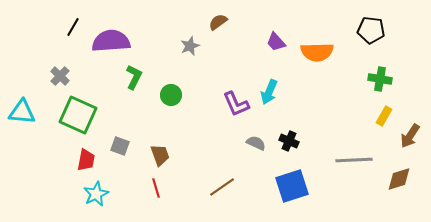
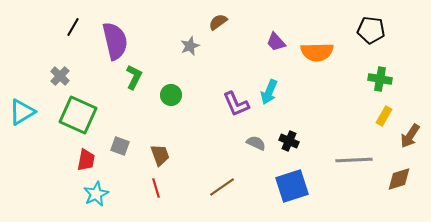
purple semicircle: moved 4 px right; rotated 81 degrees clockwise
cyan triangle: rotated 36 degrees counterclockwise
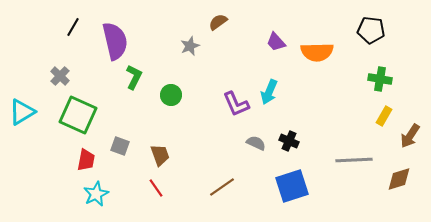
red line: rotated 18 degrees counterclockwise
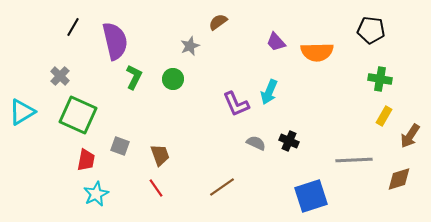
green circle: moved 2 px right, 16 px up
blue square: moved 19 px right, 10 px down
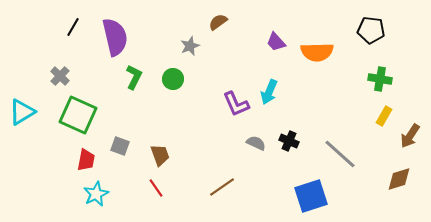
purple semicircle: moved 4 px up
gray line: moved 14 px left, 6 px up; rotated 45 degrees clockwise
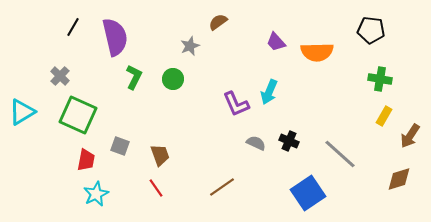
blue square: moved 3 px left, 3 px up; rotated 16 degrees counterclockwise
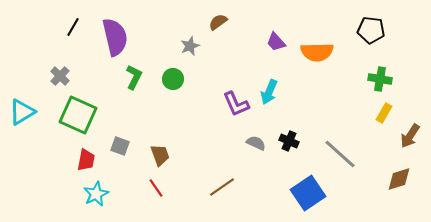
yellow rectangle: moved 3 px up
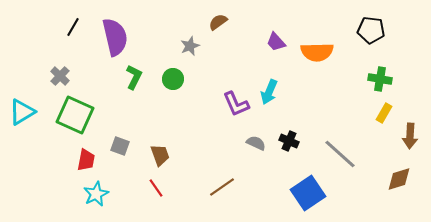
green square: moved 3 px left
brown arrow: rotated 30 degrees counterclockwise
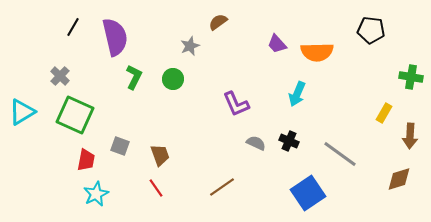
purple trapezoid: moved 1 px right, 2 px down
green cross: moved 31 px right, 2 px up
cyan arrow: moved 28 px right, 2 px down
gray line: rotated 6 degrees counterclockwise
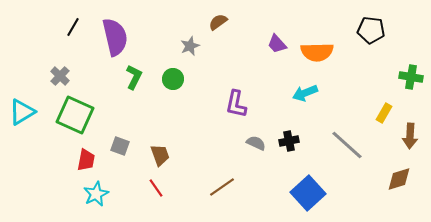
cyan arrow: moved 8 px right, 1 px up; rotated 45 degrees clockwise
purple L-shape: rotated 36 degrees clockwise
black cross: rotated 36 degrees counterclockwise
gray line: moved 7 px right, 9 px up; rotated 6 degrees clockwise
blue square: rotated 8 degrees counterclockwise
